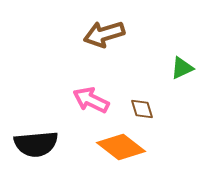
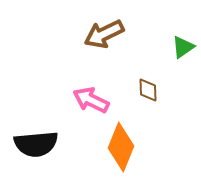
brown arrow: rotated 9 degrees counterclockwise
green triangle: moved 1 px right, 21 px up; rotated 10 degrees counterclockwise
brown diamond: moved 6 px right, 19 px up; rotated 15 degrees clockwise
orange diamond: rotated 75 degrees clockwise
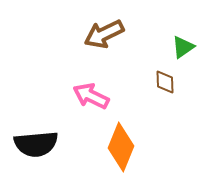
brown diamond: moved 17 px right, 8 px up
pink arrow: moved 4 px up
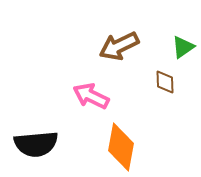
brown arrow: moved 15 px right, 12 px down
orange diamond: rotated 12 degrees counterclockwise
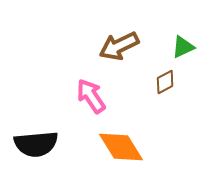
green triangle: rotated 10 degrees clockwise
brown diamond: rotated 65 degrees clockwise
pink arrow: rotated 30 degrees clockwise
orange diamond: rotated 42 degrees counterclockwise
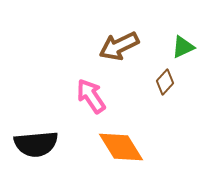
brown diamond: rotated 20 degrees counterclockwise
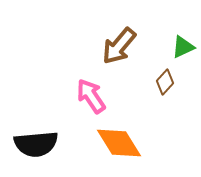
brown arrow: rotated 24 degrees counterclockwise
orange diamond: moved 2 px left, 4 px up
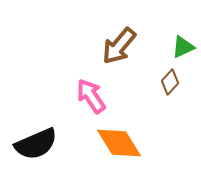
brown diamond: moved 5 px right
black semicircle: rotated 18 degrees counterclockwise
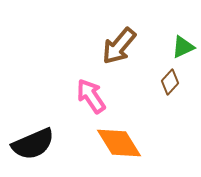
black semicircle: moved 3 px left
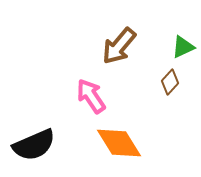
black semicircle: moved 1 px right, 1 px down
